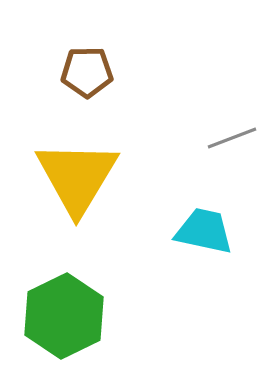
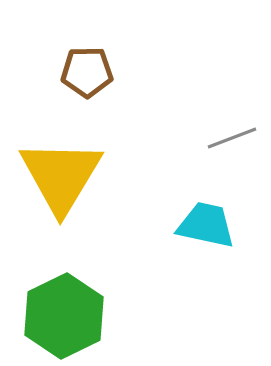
yellow triangle: moved 16 px left, 1 px up
cyan trapezoid: moved 2 px right, 6 px up
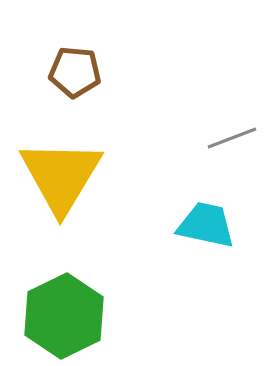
brown pentagon: moved 12 px left; rotated 6 degrees clockwise
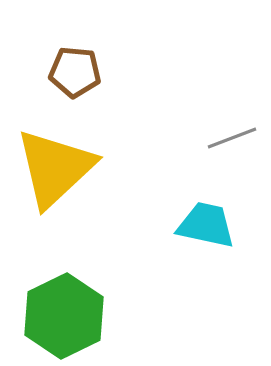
yellow triangle: moved 6 px left, 8 px up; rotated 16 degrees clockwise
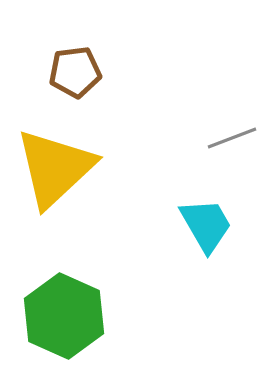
brown pentagon: rotated 12 degrees counterclockwise
cyan trapezoid: rotated 48 degrees clockwise
green hexagon: rotated 10 degrees counterclockwise
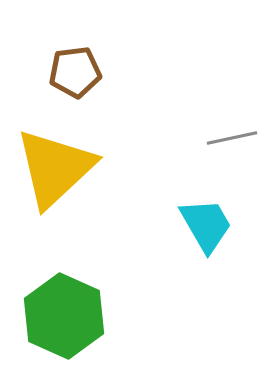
gray line: rotated 9 degrees clockwise
